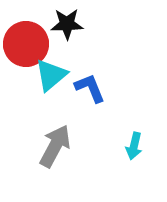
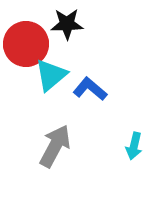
blue L-shape: moved 1 px down; rotated 28 degrees counterclockwise
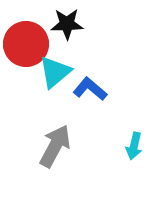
cyan triangle: moved 4 px right, 3 px up
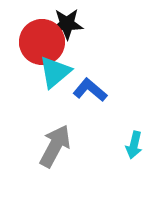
red circle: moved 16 px right, 2 px up
blue L-shape: moved 1 px down
cyan arrow: moved 1 px up
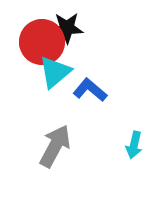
black star: moved 4 px down
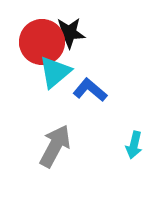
black star: moved 2 px right, 5 px down
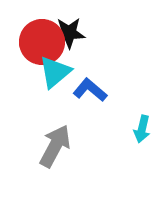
cyan arrow: moved 8 px right, 16 px up
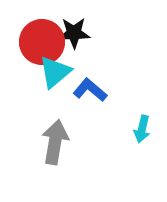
black star: moved 5 px right
gray arrow: moved 4 px up; rotated 18 degrees counterclockwise
